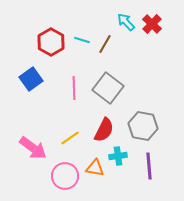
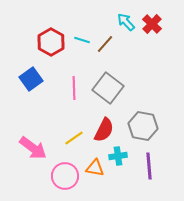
brown line: rotated 12 degrees clockwise
yellow line: moved 4 px right
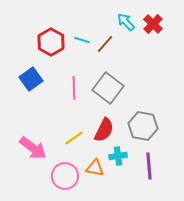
red cross: moved 1 px right
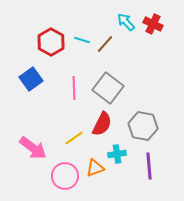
red cross: rotated 18 degrees counterclockwise
red semicircle: moved 2 px left, 6 px up
cyan cross: moved 1 px left, 2 px up
orange triangle: rotated 30 degrees counterclockwise
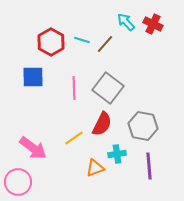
blue square: moved 2 px right, 2 px up; rotated 35 degrees clockwise
pink circle: moved 47 px left, 6 px down
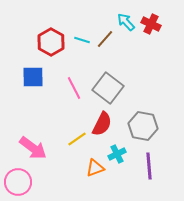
red cross: moved 2 px left
brown line: moved 5 px up
pink line: rotated 25 degrees counterclockwise
yellow line: moved 3 px right, 1 px down
cyan cross: rotated 18 degrees counterclockwise
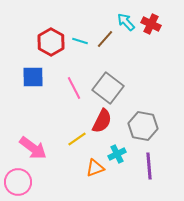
cyan line: moved 2 px left, 1 px down
red semicircle: moved 3 px up
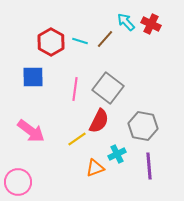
pink line: moved 1 px right, 1 px down; rotated 35 degrees clockwise
red semicircle: moved 3 px left
pink arrow: moved 2 px left, 17 px up
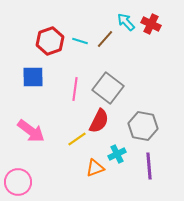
red hexagon: moved 1 px left, 1 px up; rotated 12 degrees clockwise
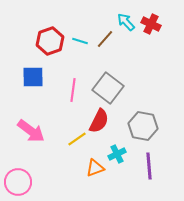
pink line: moved 2 px left, 1 px down
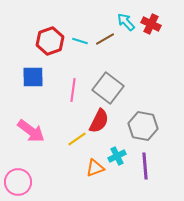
brown line: rotated 18 degrees clockwise
cyan cross: moved 2 px down
purple line: moved 4 px left
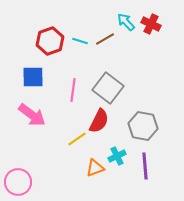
pink arrow: moved 1 px right, 16 px up
